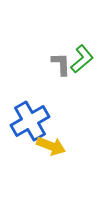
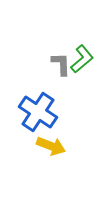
blue cross: moved 8 px right, 9 px up; rotated 27 degrees counterclockwise
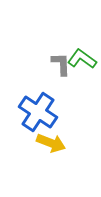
green L-shape: rotated 104 degrees counterclockwise
yellow arrow: moved 3 px up
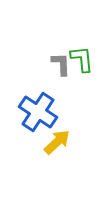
green L-shape: rotated 48 degrees clockwise
yellow arrow: moved 6 px right, 1 px up; rotated 64 degrees counterclockwise
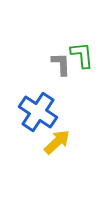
green L-shape: moved 4 px up
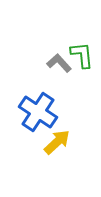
gray L-shape: moved 2 px left, 1 px up; rotated 40 degrees counterclockwise
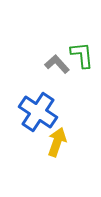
gray L-shape: moved 2 px left, 1 px down
yellow arrow: rotated 28 degrees counterclockwise
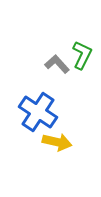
green L-shape: rotated 32 degrees clockwise
yellow arrow: rotated 84 degrees clockwise
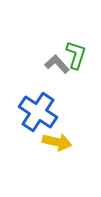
green L-shape: moved 6 px left; rotated 8 degrees counterclockwise
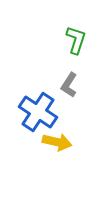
green L-shape: moved 15 px up
gray L-shape: moved 12 px right, 21 px down; rotated 105 degrees counterclockwise
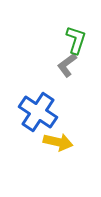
gray L-shape: moved 2 px left, 20 px up; rotated 20 degrees clockwise
yellow arrow: moved 1 px right
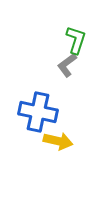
blue cross: rotated 21 degrees counterclockwise
yellow arrow: moved 1 px up
